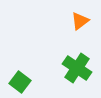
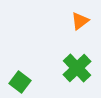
green cross: rotated 12 degrees clockwise
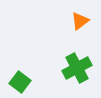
green cross: rotated 16 degrees clockwise
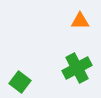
orange triangle: rotated 36 degrees clockwise
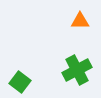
green cross: moved 2 px down
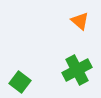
orange triangle: rotated 42 degrees clockwise
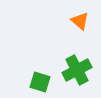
green square: moved 20 px right; rotated 20 degrees counterclockwise
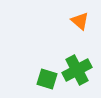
green square: moved 7 px right, 3 px up
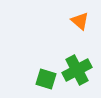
green square: moved 1 px left
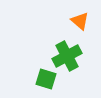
green cross: moved 10 px left, 14 px up
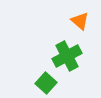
green square: moved 4 px down; rotated 25 degrees clockwise
